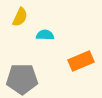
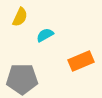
cyan semicircle: rotated 30 degrees counterclockwise
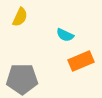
cyan semicircle: moved 20 px right; rotated 126 degrees counterclockwise
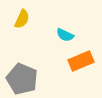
yellow semicircle: moved 2 px right, 2 px down
gray pentagon: rotated 24 degrees clockwise
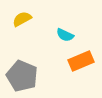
yellow semicircle: rotated 144 degrees counterclockwise
gray pentagon: moved 3 px up
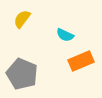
yellow semicircle: rotated 24 degrees counterclockwise
gray pentagon: moved 2 px up
